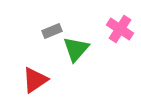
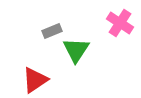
pink cross: moved 6 px up
green triangle: moved 1 px down; rotated 8 degrees counterclockwise
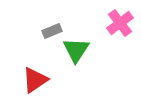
pink cross: rotated 20 degrees clockwise
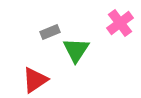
gray rectangle: moved 2 px left, 1 px down
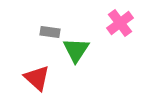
gray rectangle: rotated 30 degrees clockwise
red triangle: moved 2 px right, 2 px up; rotated 44 degrees counterclockwise
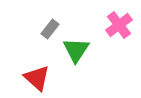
pink cross: moved 1 px left, 2 px down
gray rectangle: moved 3 px up; rotated 60 degrees counterclockwise
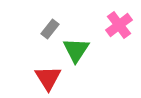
red triangle: moved 11 px right; rotated 16 degrees clockwise
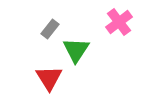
pink cross: moved 3 px up
red triangle: moved 1 px right
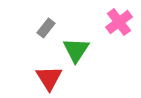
gray rectangle: moved 4 px left, 1 px up
